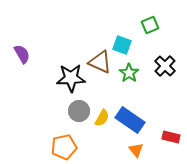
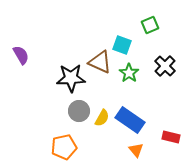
purple semicircle: moved 1 px left, 1 px down
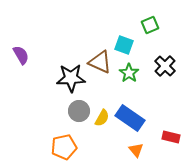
cyan square: moved 2 px right
blue rectangle: moved 2 px up
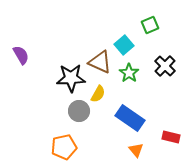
cyan square: rotated 30 degrees clockwise
yellow semicircle: moved 4 px left, 24 px up
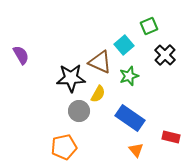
green square: moved 1 px left, 1 px down
black cross: moved 11 px up
green star: moved 3 px down; rotated 18 degrees clockwise
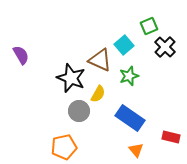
black cross: moved 8 px up
brown triangle: moved 2 px up
black star: rotated 24 degrees clockwise
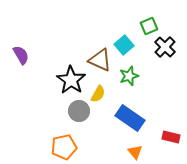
black star: moved 2 px down; rotated 12 degrees clockwise
orange triangle: moved 1 px left, 2 px down
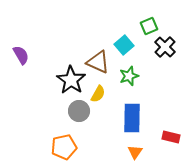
brown triangle: moved 2 px left, 2 px down
blue rectangle: moved 2 px right; rotated 56 degrees clockwise
orange triangle: rotated 14 degrees clockwise
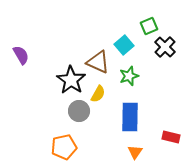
blue rectangle: moved 2 px left, 1 px up
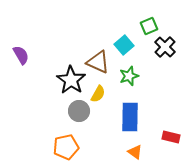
orange pentagon: moved 2 px right
orange triangle: rotated 28 degrees counterclockwise
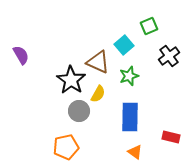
black cross: moved 4 px right, 9 px down; rotated 10 degrees clockwise
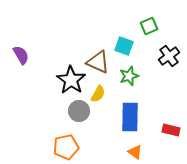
cyan square: moved 1 px down; rotated 30 degrees counterclockwise
red rectangle: moved 7 px up
